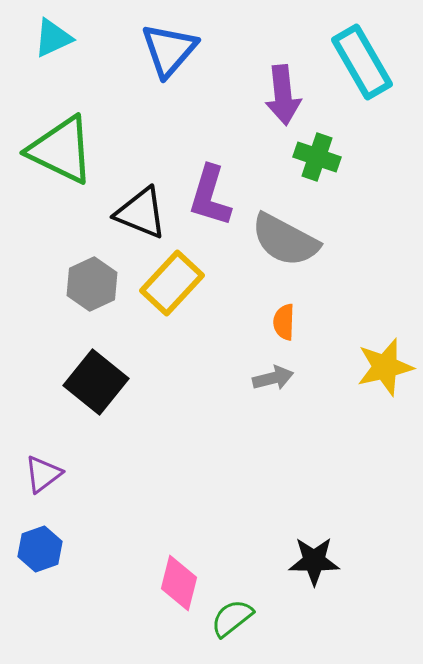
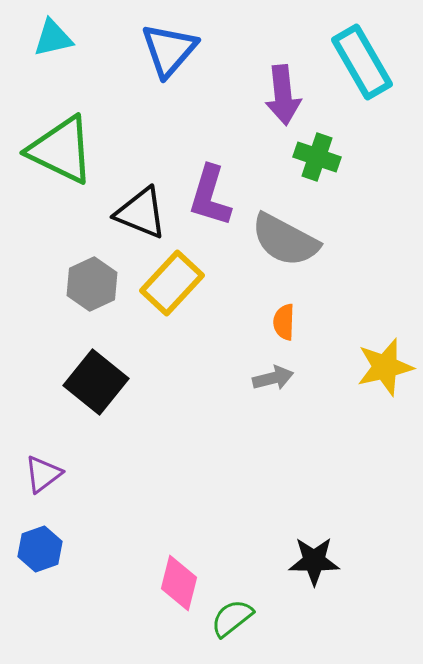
cyan triangle: rotated 12 degrees clockwise
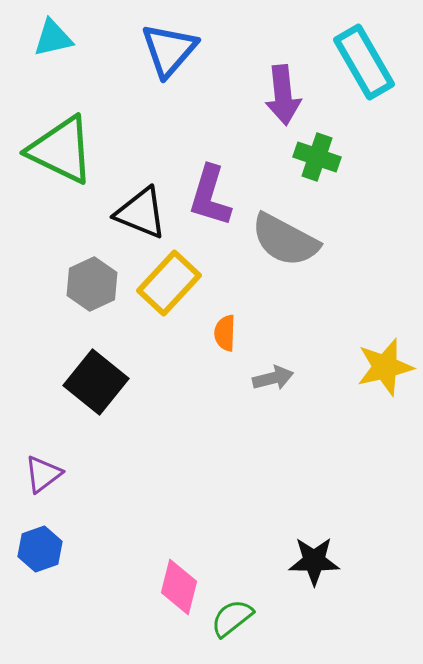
cyan rectangle: moved 2 px right
yellow rectangle: moved 3 px left
orange semicircle: moved 59 px left, 11 px down
pink diamond: moved 4 px down
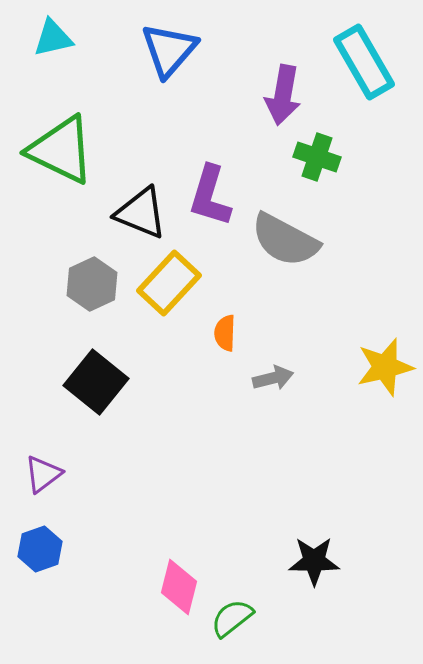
purple arrow: rotated 16 degrees clockwise
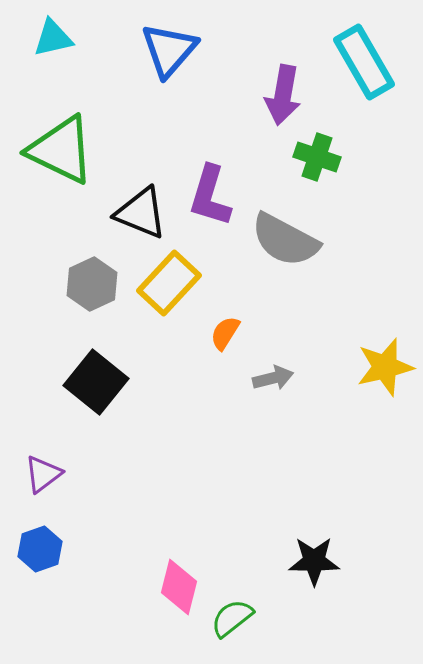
orange semicircle: rotated 30 degrees clockwise
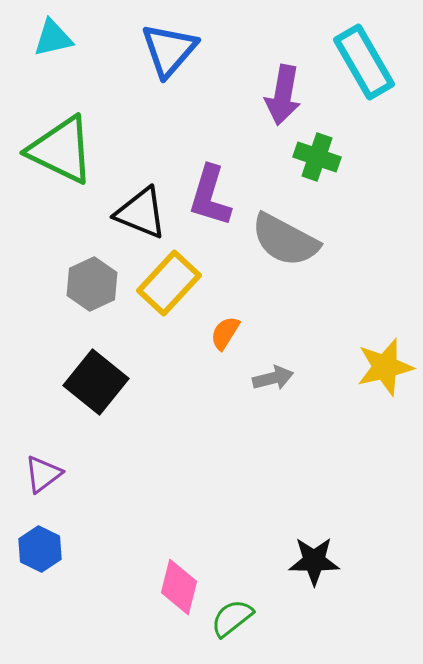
blue hexagon: rotated 15 degrees counterclockwise
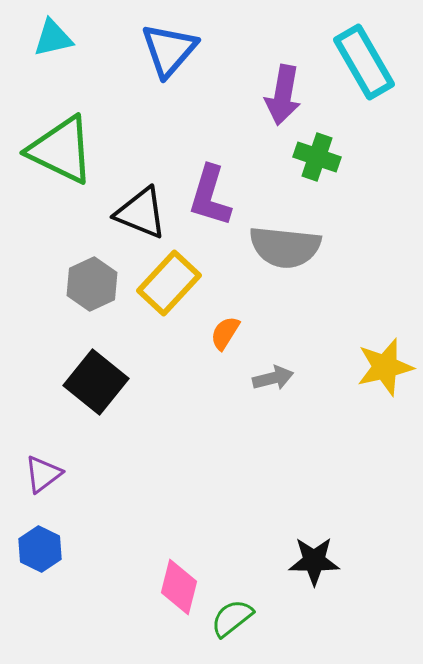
gray semicircle: moved 7 px down; rotated 22 degrees counterclockwise
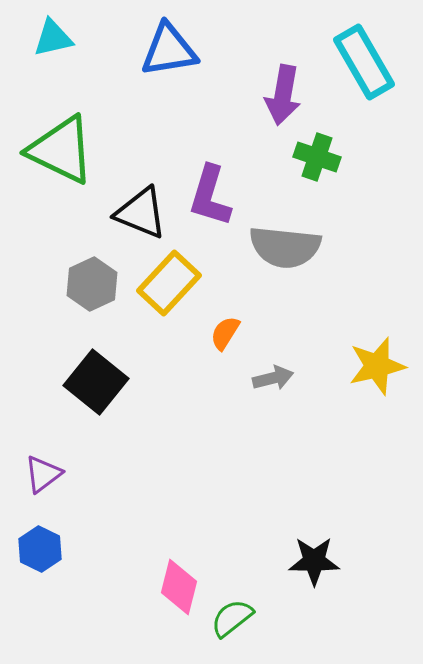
blue triangle: rotated 40 degrees clockwise
yellow star: moved 8 px left, 1 px up
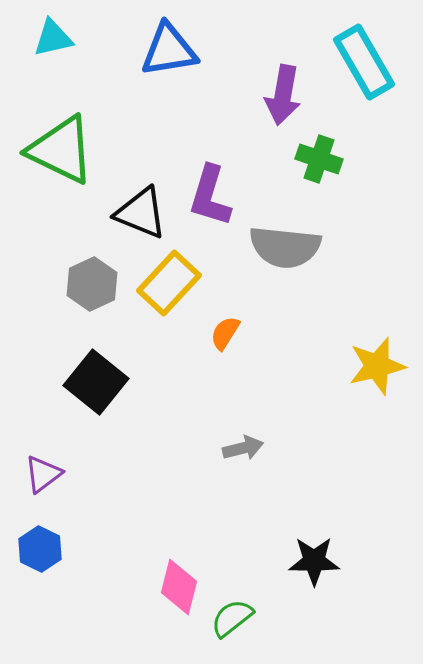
green cross: moved 2 px right, 2 px down
gray arrow: moved 30 px left, 70 px down
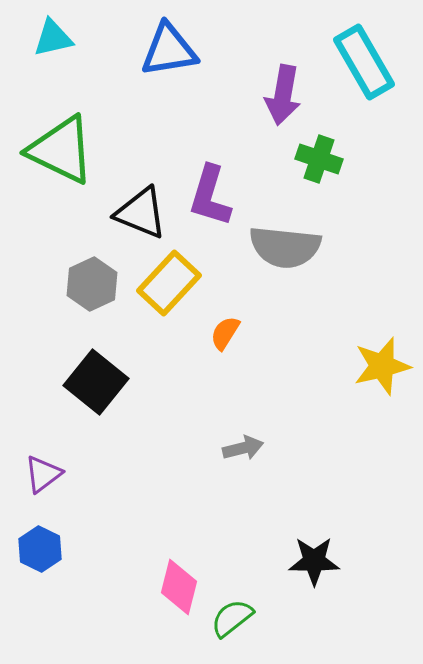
yellow star: moved 5 px right
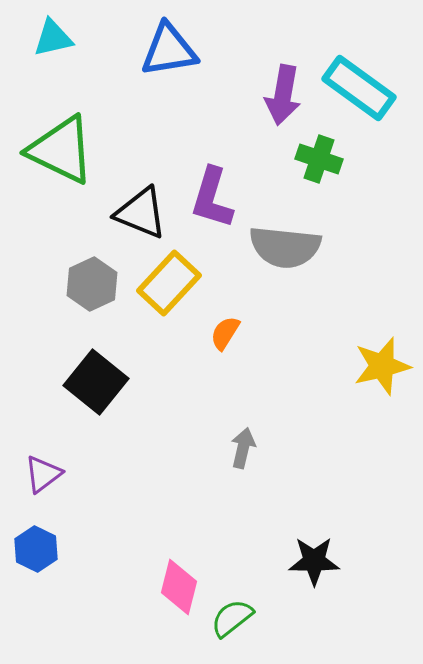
cyan rectangle: moved 5 px left, 26 px down; rotated 24 degrees counterclockwise
purple L-shape: moved 2 px right, 2 px down
gray arrow: rotated 63 degrees counterclockwise
blue hexagon: moved 4 px left
